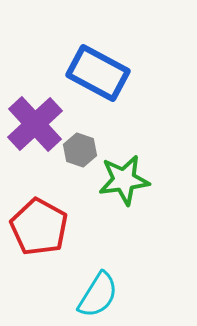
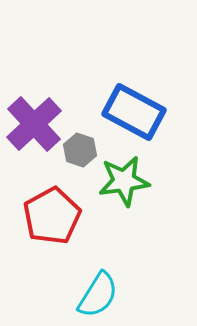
blue rectangle: moved 36 px right, 39 px down
purple cross: moved 1 px left
green star: moved 1 px down
red pentagon: moved 13 px right, 11 px up; rotated 14 degrees clockwise
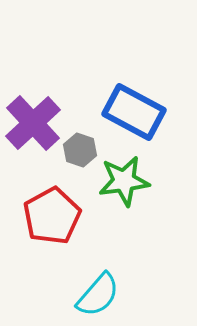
purple cross: moved 1 px left, 1 px up
cyan semicircle: rotated 9 degrees clockwise
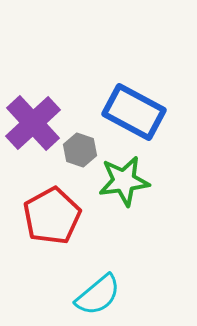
cyan semicircle: rotated 9 degrees clockwise
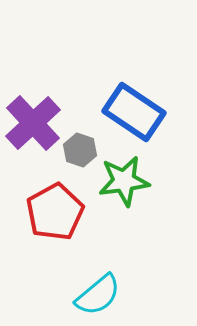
blue rectangle: rotated 6 degrees clockwise
red pentagon: moved 3 px right, 4 px up
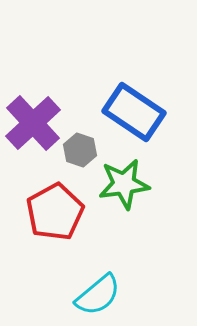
green star: moved 3 px down
